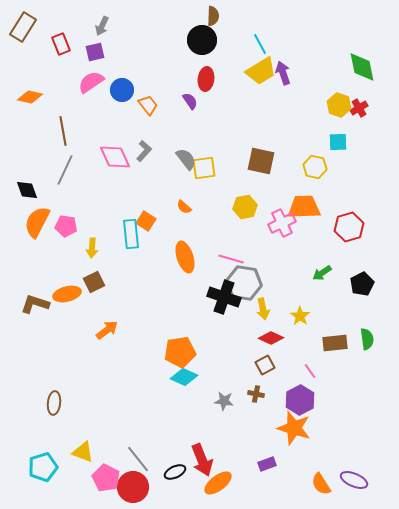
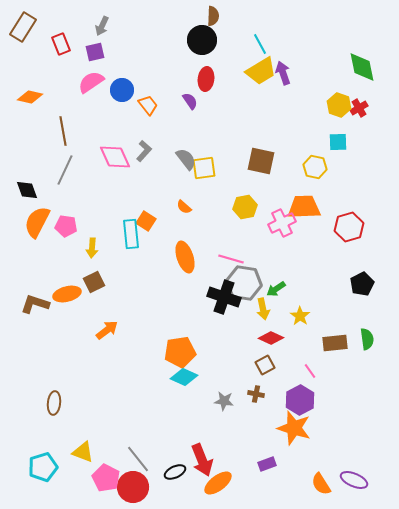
green arrow at (322, 273): moved 46 px left, 16 px down
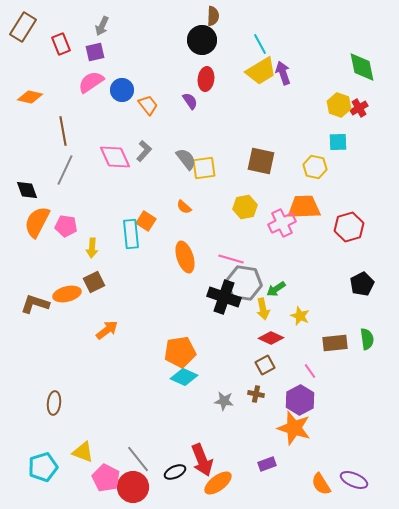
yellow star at (300, 316): rotated 12 degrees counterclockwise
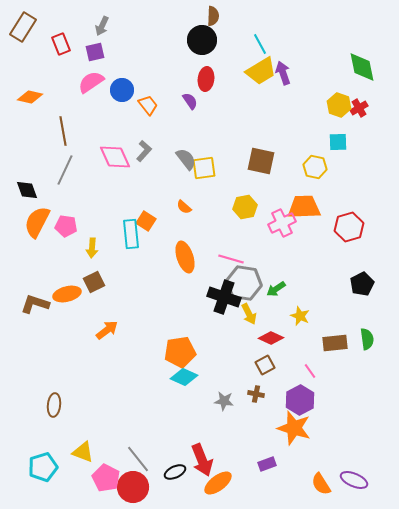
yellow arrow at (263, 309): moved 14 px left, 5 px down; rotated 15 degrees counterclockwise
brown ellipse at (54, 403): moved 2 px down
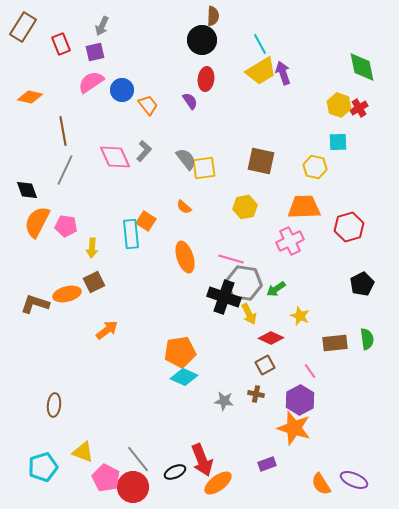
pink cross at (282, 223): moved 8 px right, 18 px down
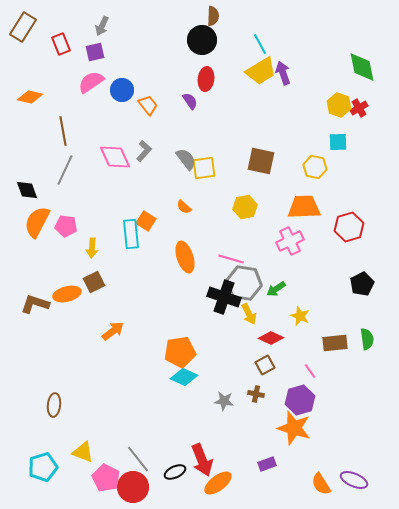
orange arrow at (107, 330): moved 6 px right, 1 px down
purple hexagon at (300, 400): rotated 12 degrees clockwise
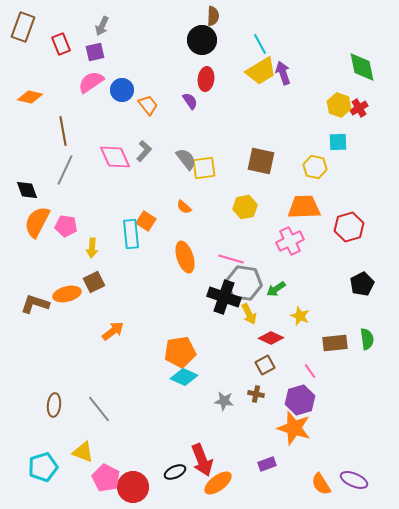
brown rectangle at (23, 27): rotated 12 degrees counterclockwise
gray line at (138, 459): moved 39 px left, 50 px up
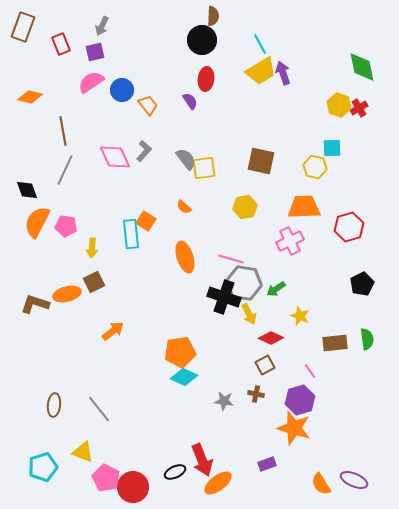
cyan square at (338, 142): moved 6 px left, 6 px down
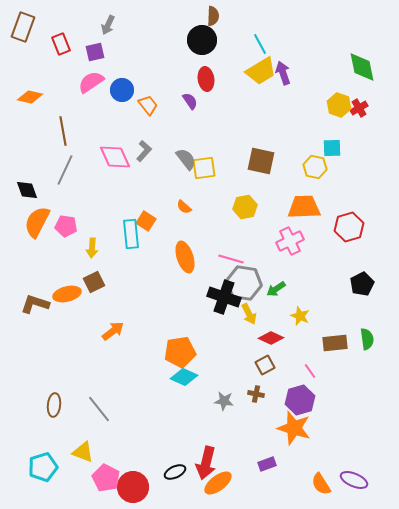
gray arrow at (102, 26): moved 6 px right, 1 px up
red ellipse at (206, 79): rotated 15 degrees counterclockwise
red arrow at (202, 460): moved 4 px right, 3 px down; rotated 36 degrees clockwise
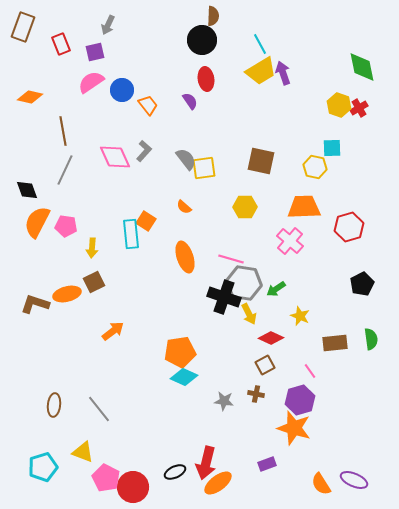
yellow hexagon at (245, 207): rotated 10 degrees clockwise
pink cross at (290, 241): rotated 24 degrees counterclockwise
green semicircle at (367, 339): moved 4 px right
